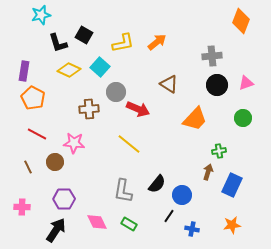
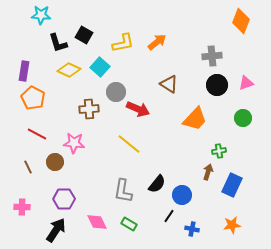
cyan star: rotated 18 degrees clockwise
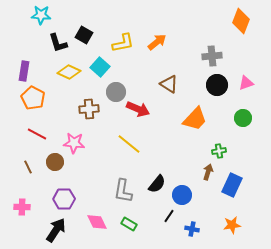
yellow diamond: moved 2 px down
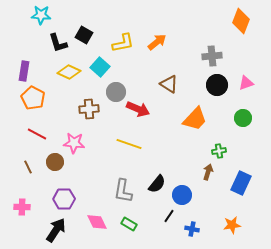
yellow line: rotated 20 degrees counterclockwise
blue rectangle: moved 9 px right, 2 px up
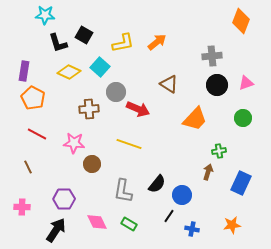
cyan star: moved 4 px right
brown circle: moved 37 px right, 2 px down
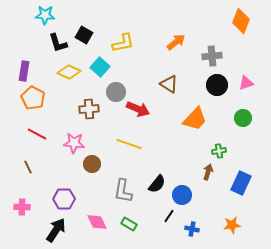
orange arrow: moved 19 px right
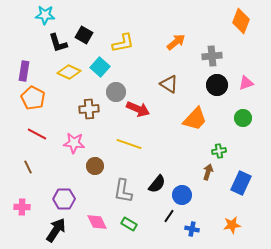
brown circle: moved 3 px right, 2 px down
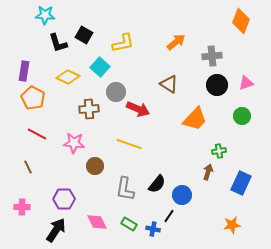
yellow diamond: moved 1 px left, 5 px down
green circle: moved 1 px left, 2 px up
gray L-shape: moved 2 px right, 2 px up
blue cross: moved 39 px left
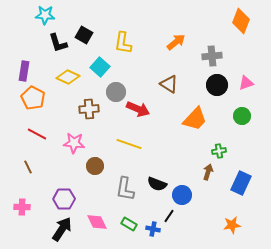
yellow L-shape: rotated 110 degrees clockwise
black semicircle: rotated 72 degrees clockwise
black arrow: moved 6 px right, 1 px up
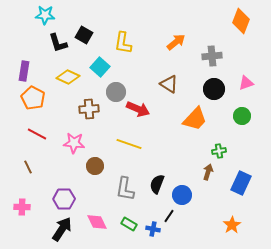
black circle: moved 3 px left, 4 px down
black semicircle: rotated 90 degrees clockwise
orange star: rotated 24 degrees counterclockwise
